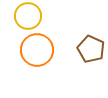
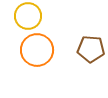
brown pentagon: rotated 20 degrees counterclockwise
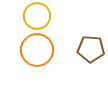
yellow circle: moved 9 px right
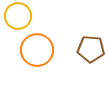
yellow circle: moved 19 px left
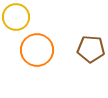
yellow circle: moved 2 px left, 1 px down
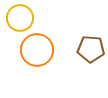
yellow circle: moved 4 px right, 1 px down
